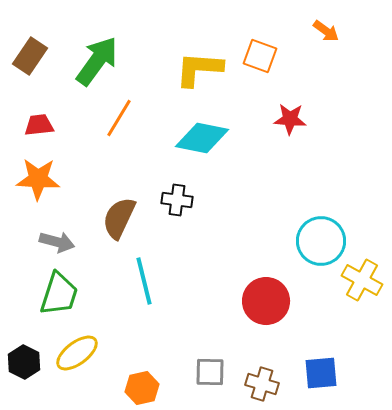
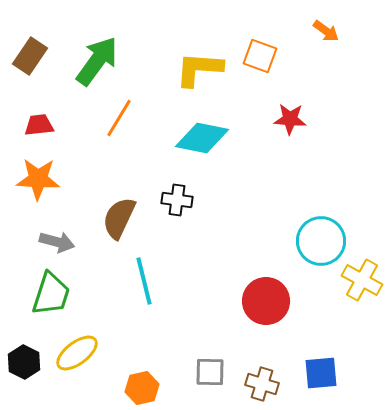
green trapezoid: moved 8 px left
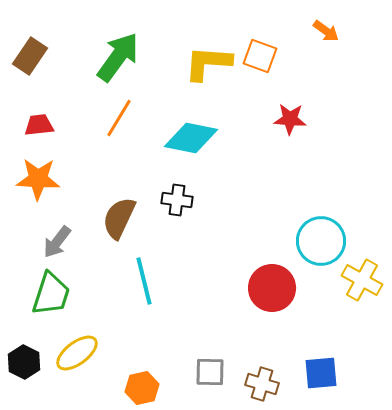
green arrow: moved 21 px right, 4 px up
yellow L-shape: moved 9 px right, 6 px up
cyan diamond: moved 11 px left
gray arrow: rotated 112 degrees clockwise
red circle: moved 6 px right, 13 px up
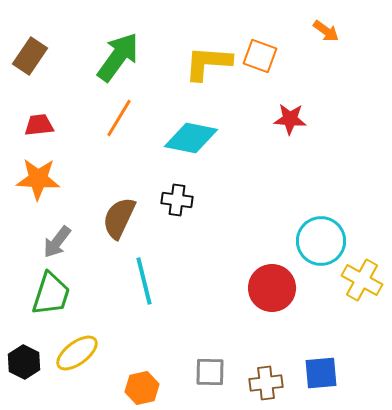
brown cross: moved 4 px right, 1 px up; rotated 24 degrees counterclockwise
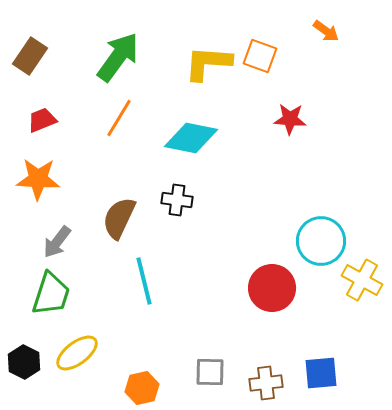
red trapezoid: moved 3 px right, 5 px up; rotated 16 degrees counterclockwise
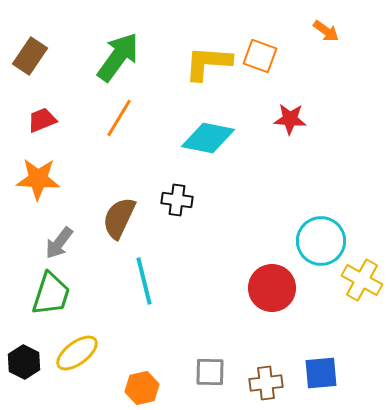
cyan diamond: moved 17 px right
gray arrow: moved 2 px right, 1 px down
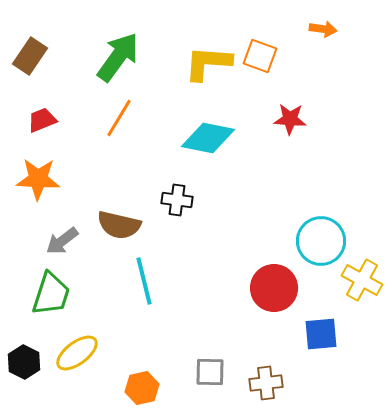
orange arrow: moved 3 px left, 2 px up; rotated 28 degrees counterclockwise
brown semicircle: moved 7 px down; rotated 102 degrees counterclockwise
gray arrow: moved 3 px right, 2 px up; rotated 16 degrees clockwise
red circle: moved 2 px right
blue square: moved 39 px up
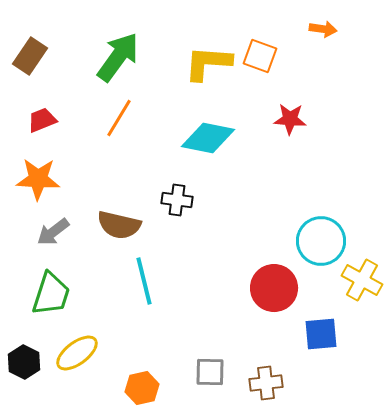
gray arrow: moved 9 px left, 9 px up
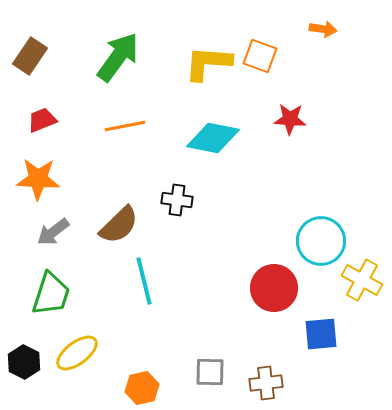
orange line: moved 6 px right, 8 px down; rotated 48 degrees clockwise
cyan diamond: moved 5 px right
brown semicircle: rotated 57 degrees counterclockwise
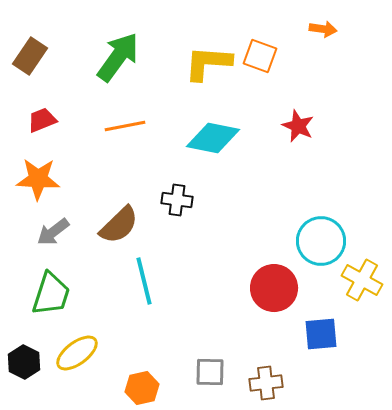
red star: moved 8 px right, 7 px down; rotated 20 degrees clockwise
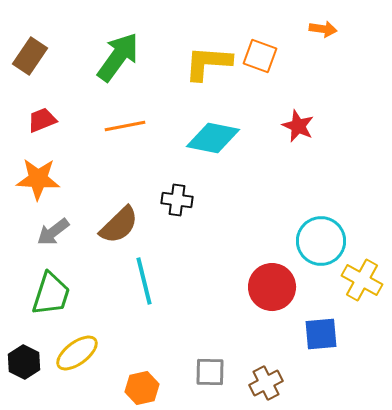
red circle: moved 2 px left, 1 px up
brown cross: rotated 20 degrees counterclockwise
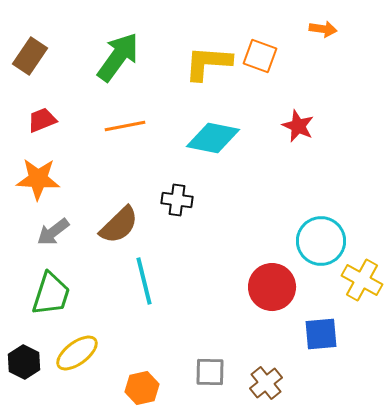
brown cross: rotated 12 degrees counterclockwise
